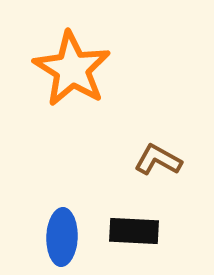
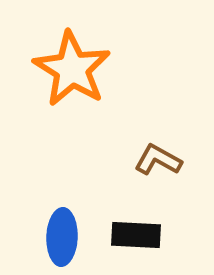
black rectangle: moved 2 px right, 4 px down
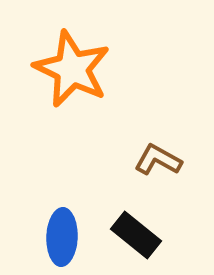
orange star: rotated 6 degrees counterclockwise
black rectangle: rotated 36 degrees clockwise
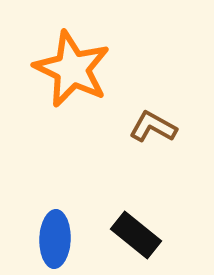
brown L-shape: moved 5 px left, 33 px up
blue ellipse: moved 7 px left, 2 px down
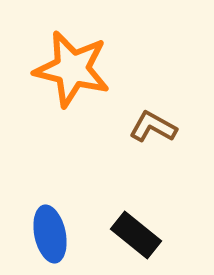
orange star: rotated 12 degrees counterclockwise
blue ellipse: moved 5 px left, 5 px up; rotated 14 degrees counterclockwise
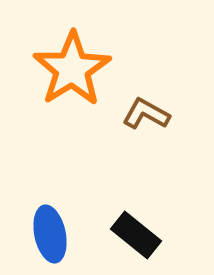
orange star: rotated 26 degrees clockwise
brown L-shape: moved 7 px left, 13 px up
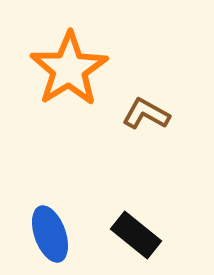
orange star: moved 3 px left
blue ellipse: rotated 8 degrees counterclockwise
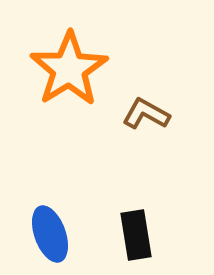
black rectangle: rotated 42 degrees clockwise
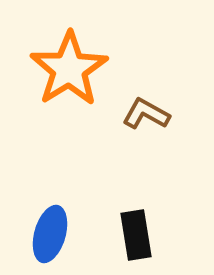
blue ellipse: rotated 36 degrees clockwise
